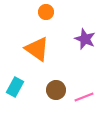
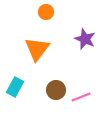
orange triangle: rotated 32 degrees clockwise
pink line: moved 3 px left
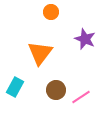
orange circle: moved 5 px right
orange triangle: moved 3 px right, 4 px down
pink line: rotated 12 degrees counterclockwise
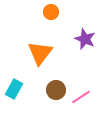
cyan rectangle: moved 1 px left, 2 px down
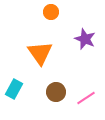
orange triangle: rotated 12 degrees counterclockwise
brown circle: moved 2 px down
pink line: moved 5 px right, 1 px down
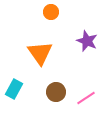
purple star: moved 2 px right, 2 px down
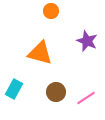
orange circle: moved 1 px up
orange triangle: rotated 40 degrees counterclockwise
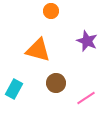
orange triangle: moved 2 px left, 3 px up
brown circle: moved 9 px up
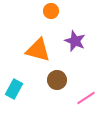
purple star: moved 12 px left
brown circle: moved 1 px right, 3 px up
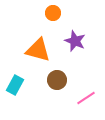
orange circle: moved 2 px right, 2 px down
cyan rectangle: moved 1 px right, 4 px up
